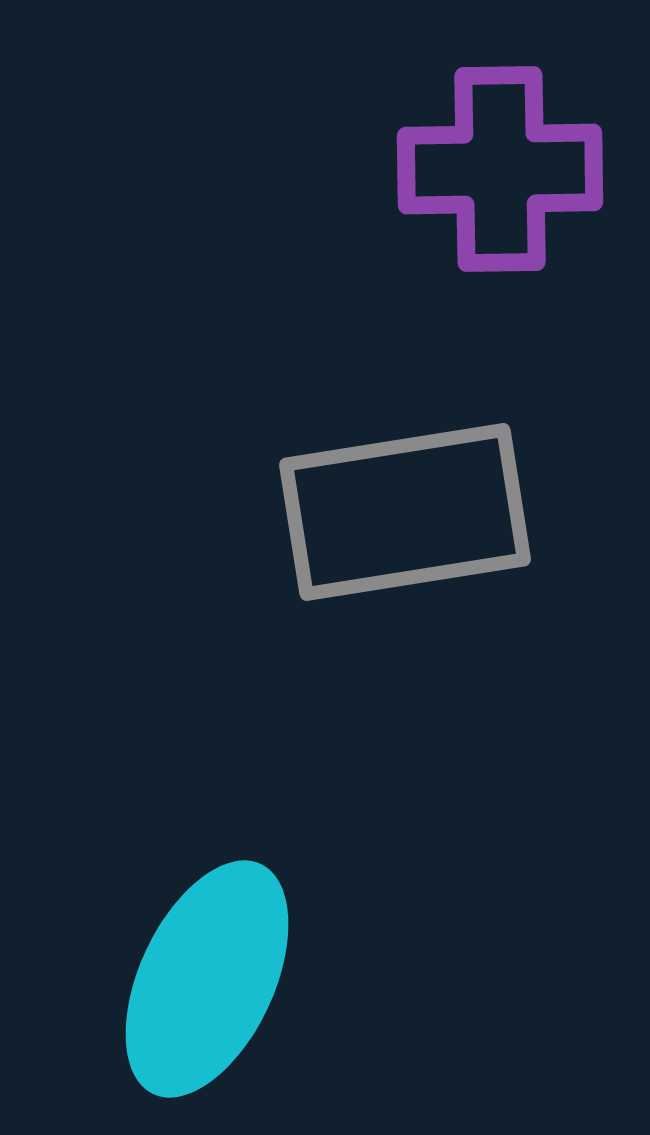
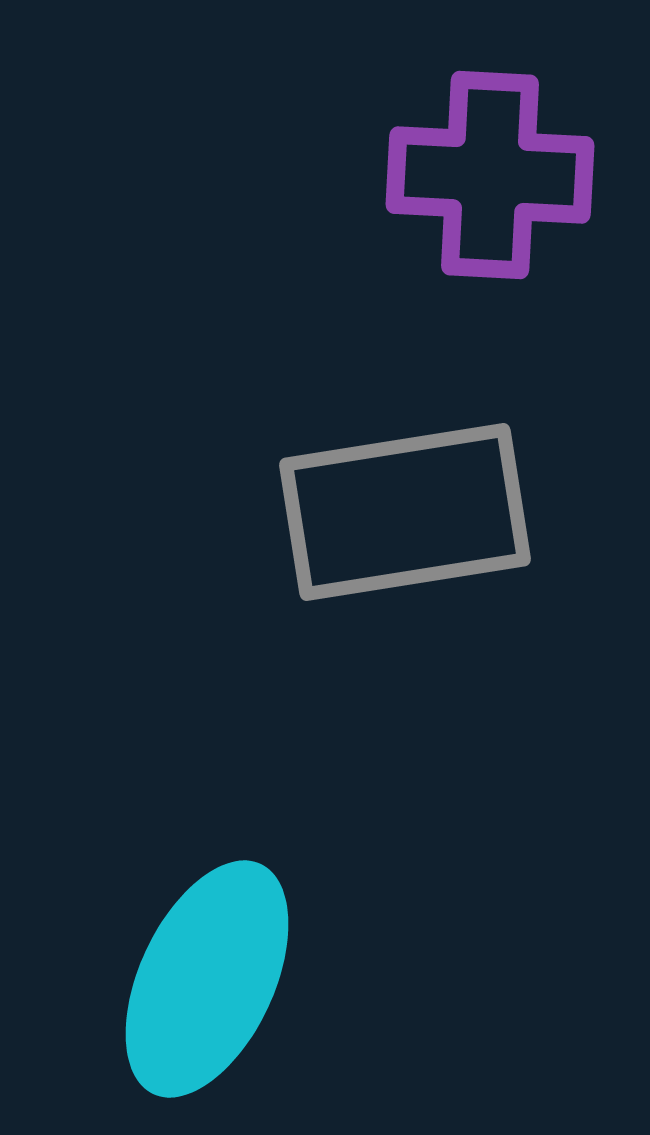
purple cross: moved 10 px left, 6 px down; rotated 4 degrees clockwise
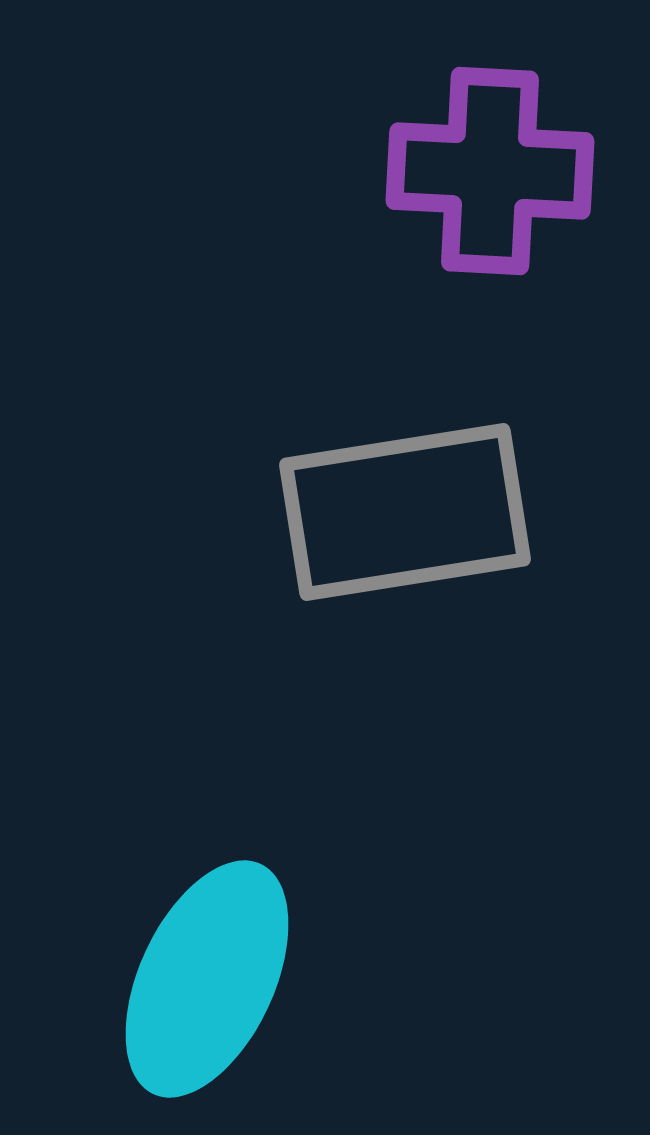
purple cross: moved 4 px up
